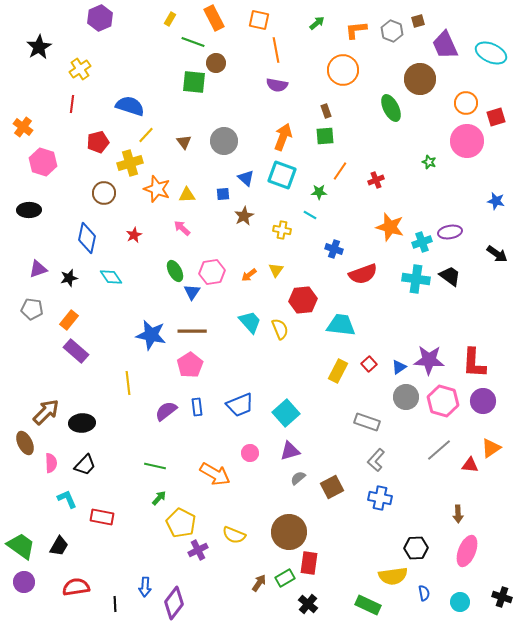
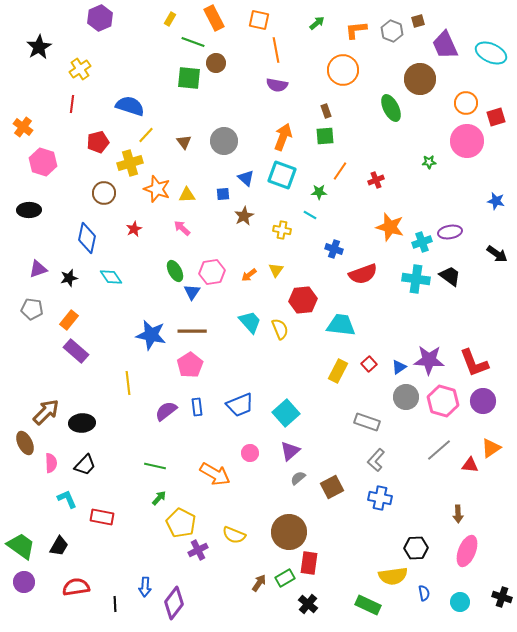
green square at (194, 82): moved 5 px left, 4 px up
green star at (429, 162): rotated 24 degrees counterclockwise
red star at (134, 235): moved 6 px up
red L-shape at (474, 363): rotated 24 degrees counterclockwise
purple triangle at (290, 451): rotated 25 degrees counterclockwise
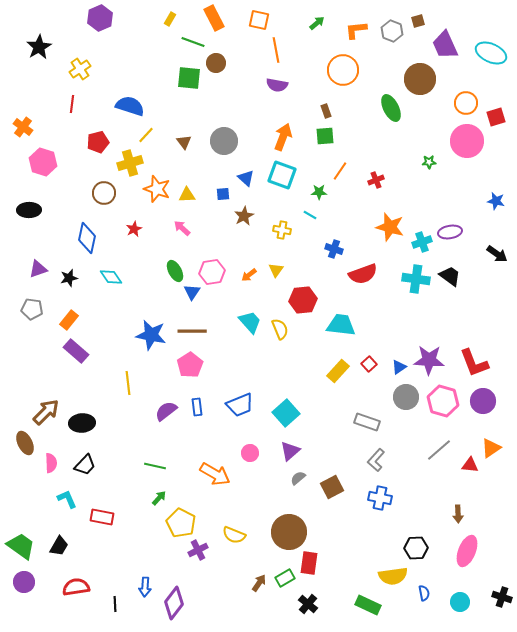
yellow rectangle at (338, 371): rotated 15 degrees clockwise
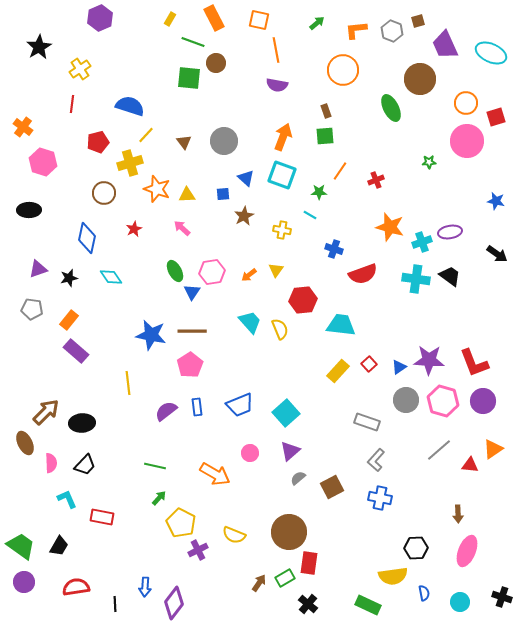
gray circle at (406, 397): moved 3 px down
orange triangle at (491, 448): moved 2 px right, 1 px down
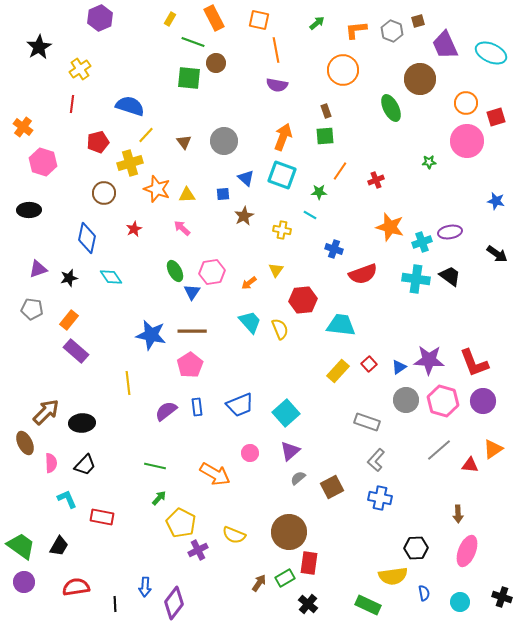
orange arrow at (249, 275): moved 8 px down
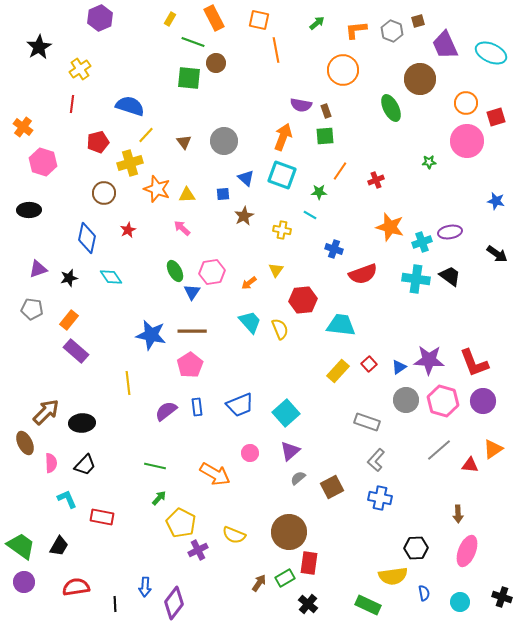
purple semicircle at (277, 85): moved 24 px right, 20 px down
red star at (134, 229): moved 6 px left, 1 px down
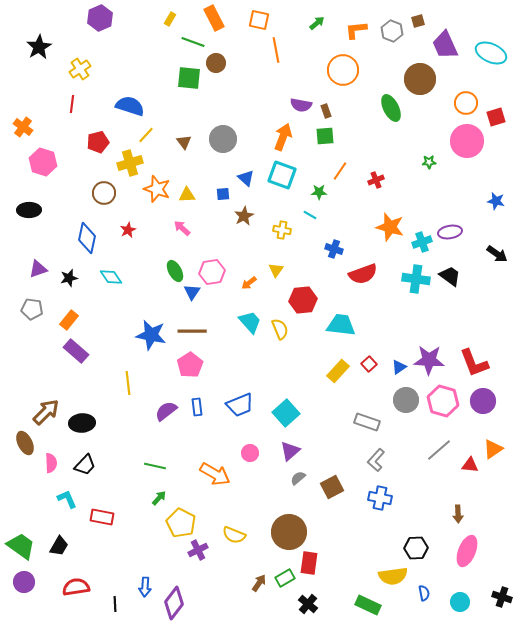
gray circle at (224, 141): moved 1 px left, 2 px up
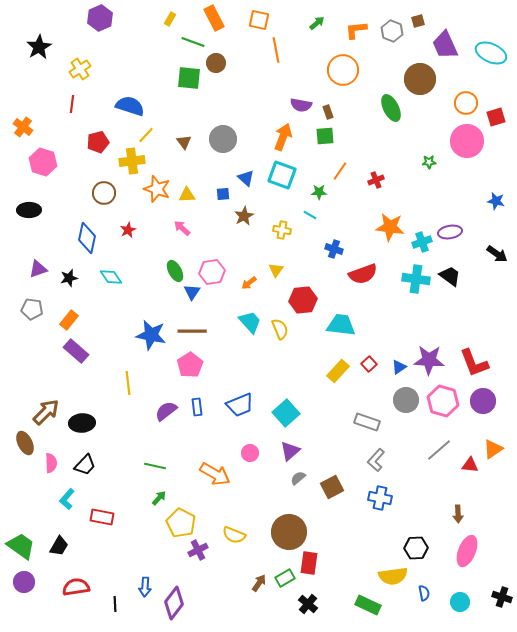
brown rectangle at (326, 111): moved 2 px right, 1 px down
yellow cross at (130, 163): moved 2 px right, 2 px up; rotated 10 degrees clockwise
orange star at (390, 227): rotated 8 degrees counterclockwise
cyan L-shape at (67, 499): rotated 115 degrees counterclockwise
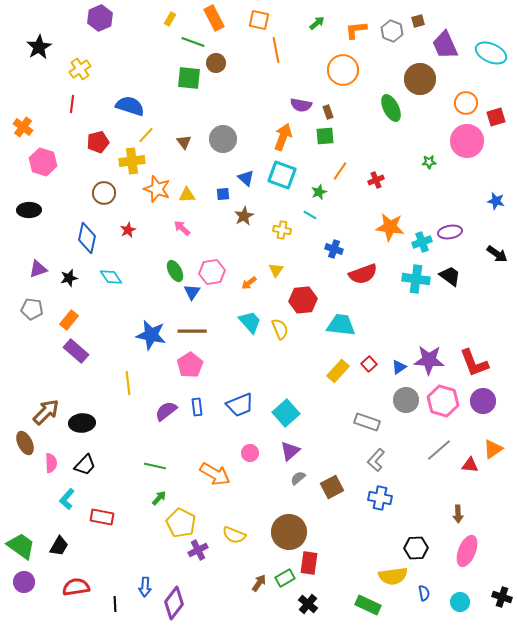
green star at (319, 192): rotated 21 degrees counterclockwise
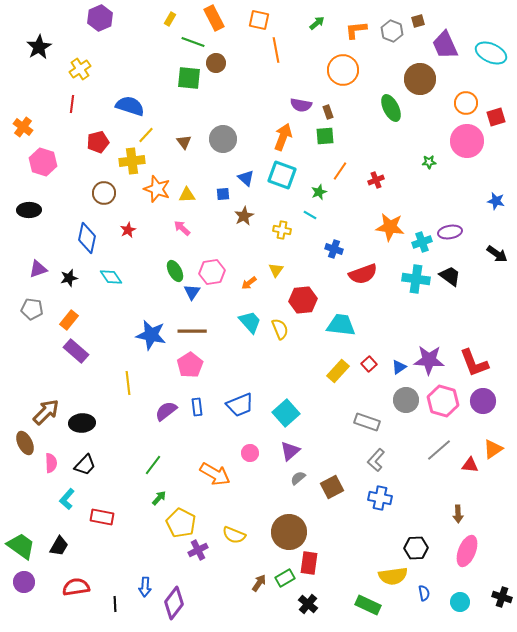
green line at (155, 466): moved 2 px left, 1 px up; rotated 65 degrees counterclockwise
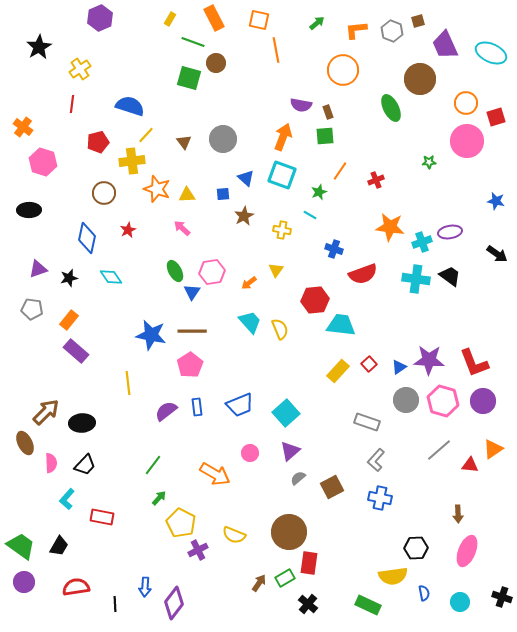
green square at (189, 78): rotated 10 degrees clockwise
red hexagon at (303, 300): moved 12 px right
